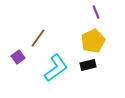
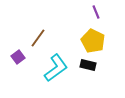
yellow pentagon: rotated 20 degrees counterclockwise
black rectangle: rotated 28 degrees clockwise
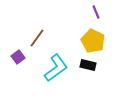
brown line: moved 1 px left
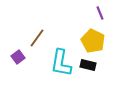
purple line: moved 4 px right, 1 px down
cyan L-shape: moved 5 px right, 5 px up; rotated 136 degrees clockwise
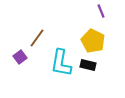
purple line: moved 1 px right, 2 px up
purple square: moved 2 px right
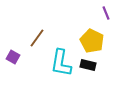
purple line: moved 5 px right, 2 px down
yellow pentagon: moved 1 px left
purple square: moved 7 px left; rotated 24 degrees counterclockwise
